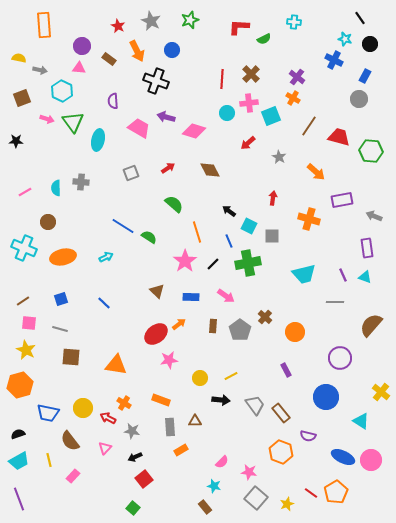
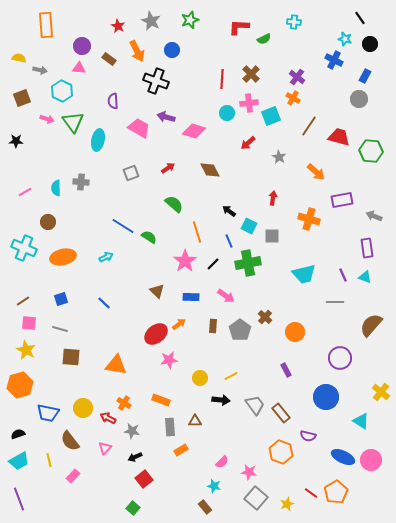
orange rectangle at (44, 25): moved 2 px right
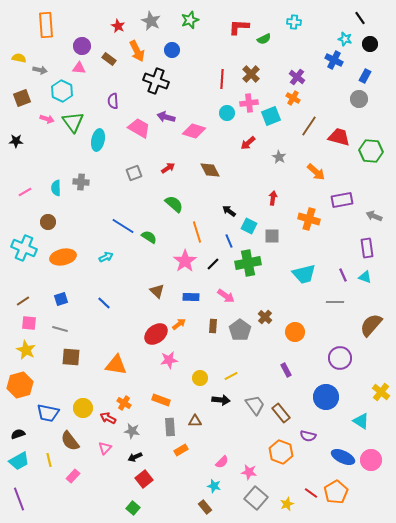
gray square at (131, 173): moved 3 px right
